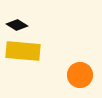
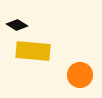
yellow rectangle: moved 10 px right
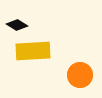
yellow rectangle: rotated 8 degrees counterclockwise
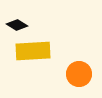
orange circle: moved 1 px left, 1 px up
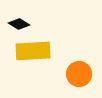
black diamond: moved 2 px right, 1 px up
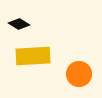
yellow rectangle: moved 5 px down
